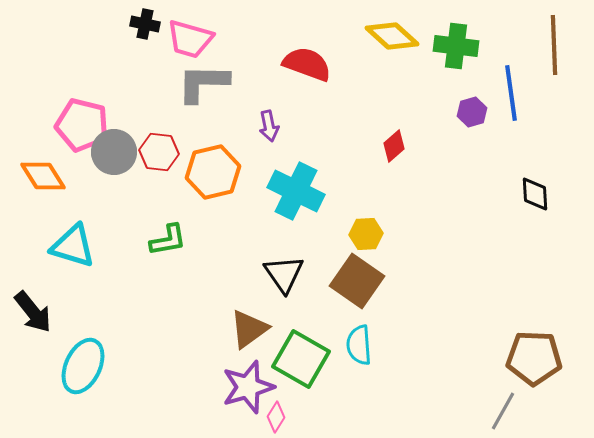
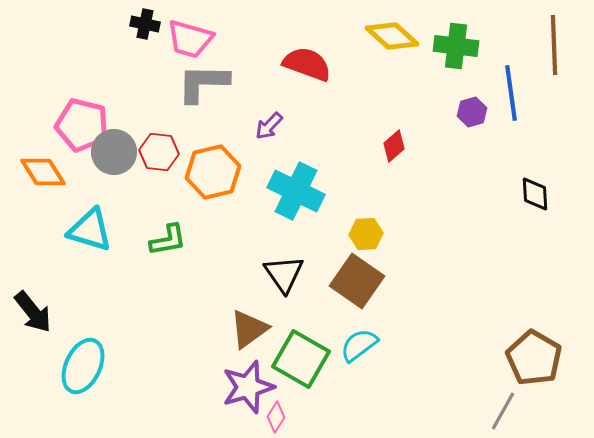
purple arrow: rotated 56 degrees clockwise
orange diamond: moved 4 px up
cyan triangle: moved 17 px right, 16 px up
cyan semicircle: rotated 57 degrees clockwise
brown pentagon: rotated 28 degrees clockwise
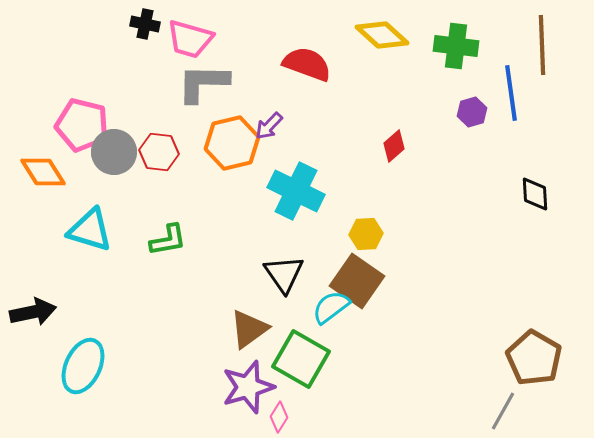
yellow diamond: moved 10 px left, 1 px up
brown line: moved 12 px left
orange hexagon: moved 19 px right, 29 px up
black arrow: rotated 63 degrees counterclockwise
cyan semicircle: moved 28 px left, 38 px up
pink diamond: moved 3 px right
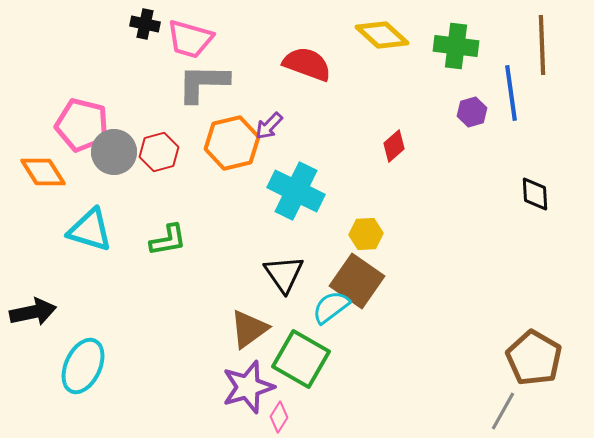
red hexagon: rotated 21 degrees counterclockwise
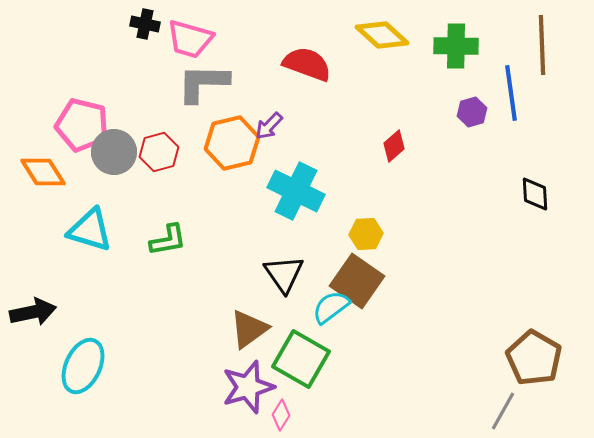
green cross: rotated 6 degrees counterclockwise
pink diamond: moved 2 px right, 2 px up
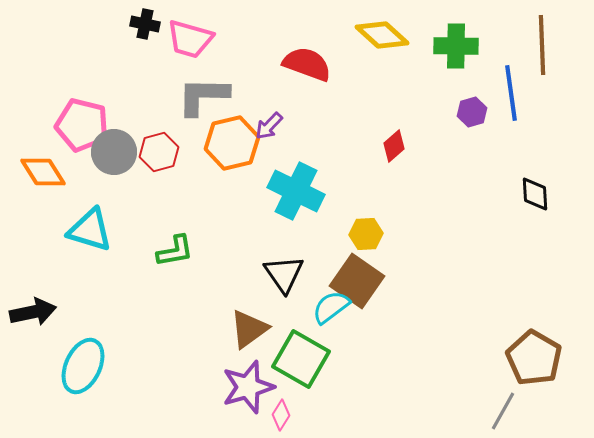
gray L-shape: moved 13 px down
green L-shape: moved 7 px right, 11 px down
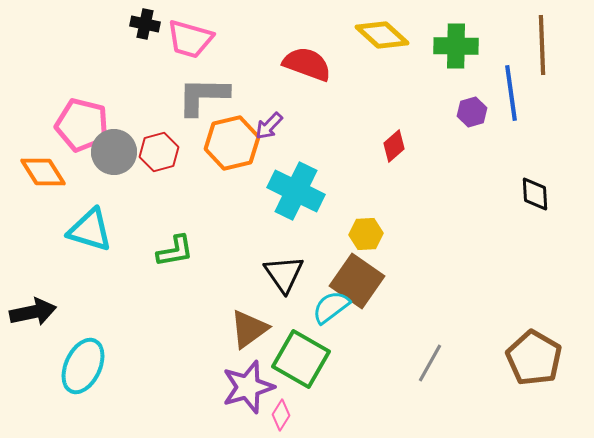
gray line: moved 73 px left, 48 px up
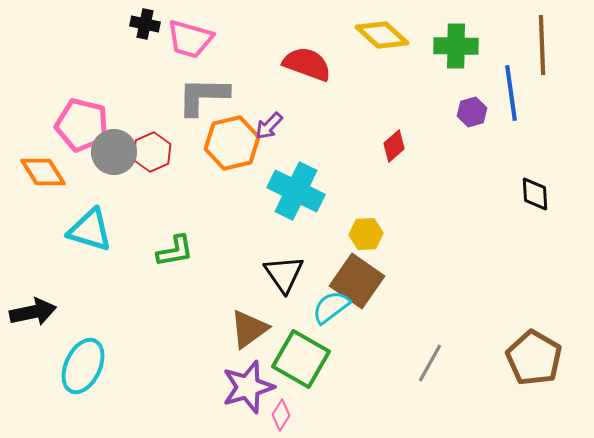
red hexagon: moved 7 px left; rotated 9 degrees counterclockwise
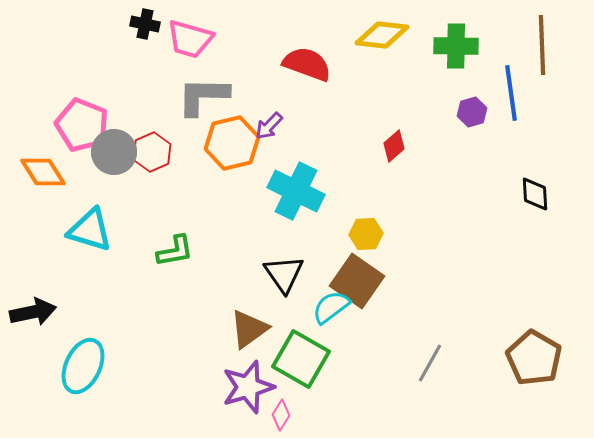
yellow diamond: rotated 36 degrees counterclockwise
pink pentagon: rotated 8 degrees clockwise
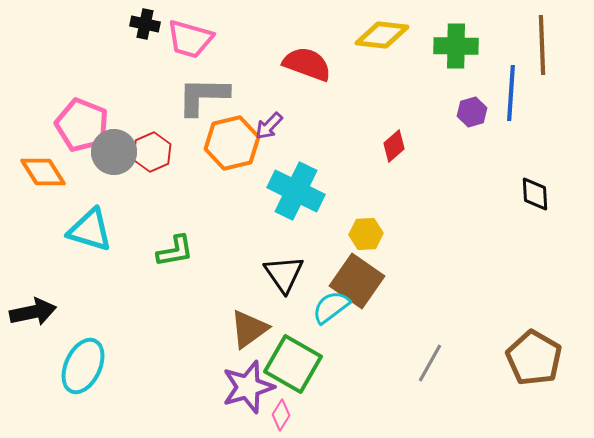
blue line: rotated 12 degrees clockwise
green square: moved 8 px left, 5 px down
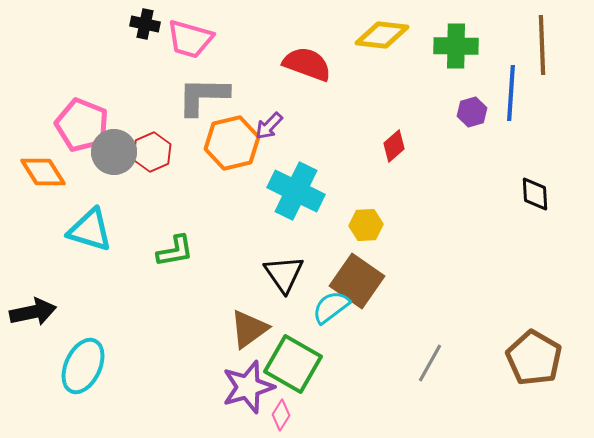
yellow hexagon: moved 9 px up
